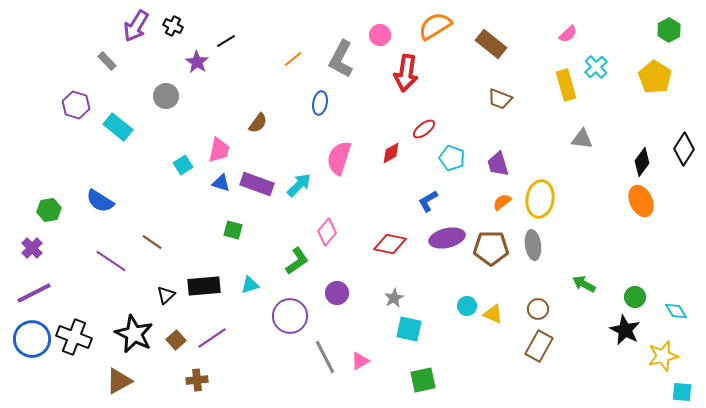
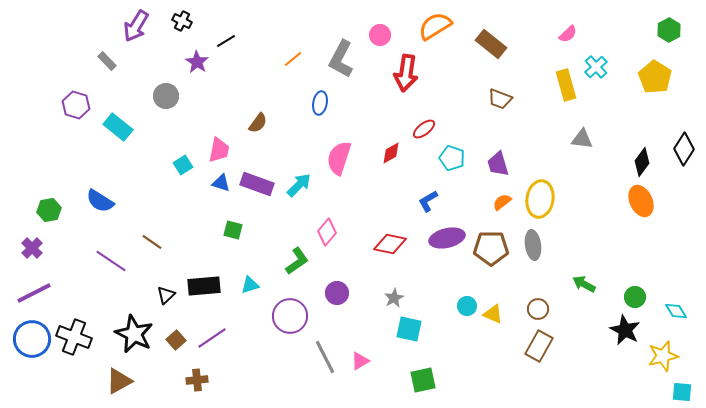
black cross at (173, 26): moved 9 px right, 5 px up
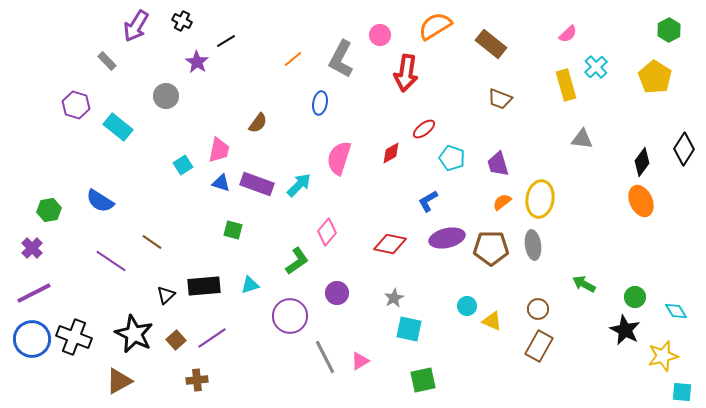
yellow triangle at (493, 314): moved 1 px left, 7 px down
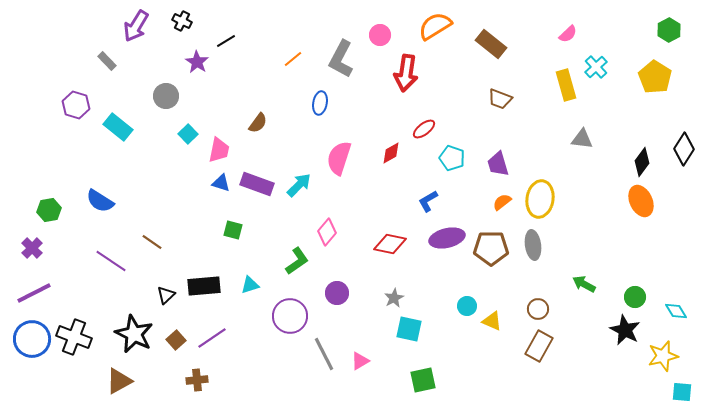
cyan square at (183, 165): moved 5 px right, 31 px up; rotated 12 degrees counterclockwise
gray line at (325, 357): moved 1 px left, 3 px up
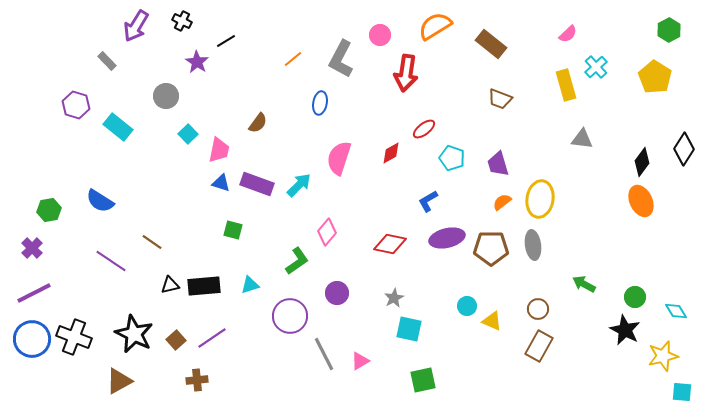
black triangle at (166, 295): moved 4 px right, 10 px up; rotated 30 degrees clockwise
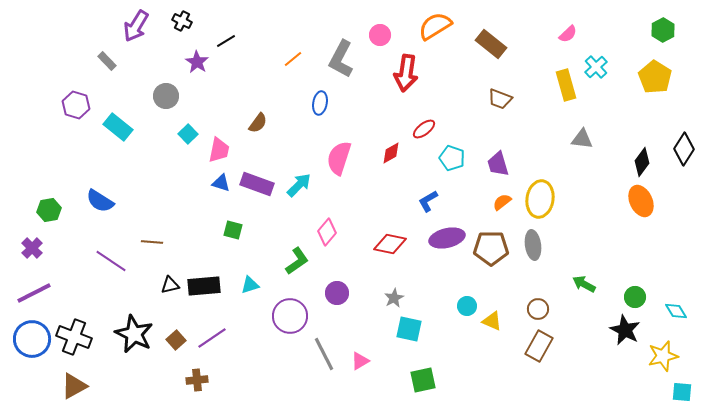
green hexagon at (669, 30): moved 6 px left
brown line at (152, 242): rotated 30 degrees counterclockwise
brown triangle at (119, 381): moved 45 px left, 5 px down
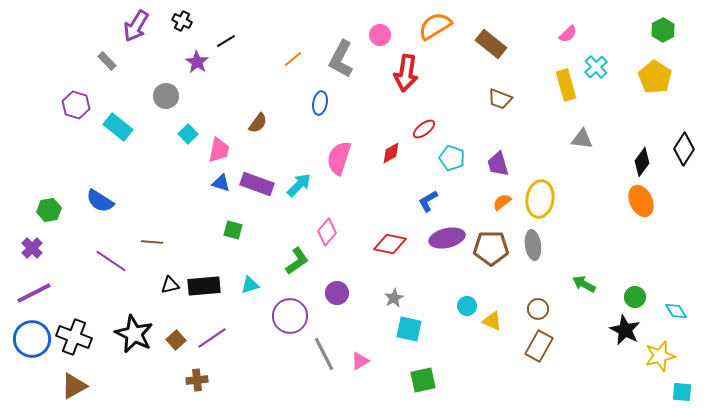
yellow star at (663, 356): moved 3 px left
